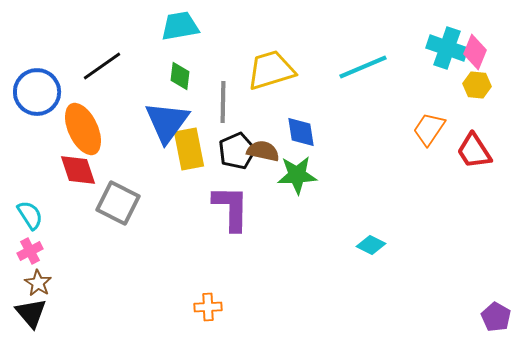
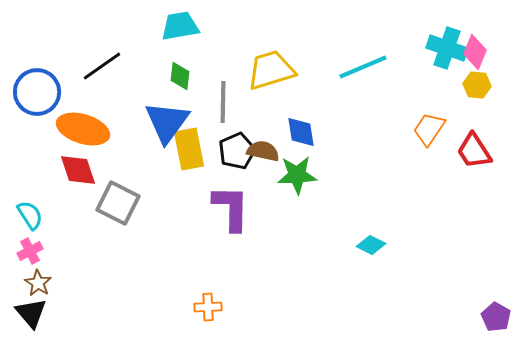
orange ellipse: rotated 48 degrees counterclockwise
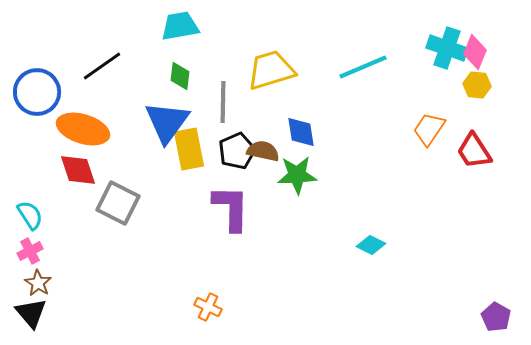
orange cross: rotated 28 degrees clockwise
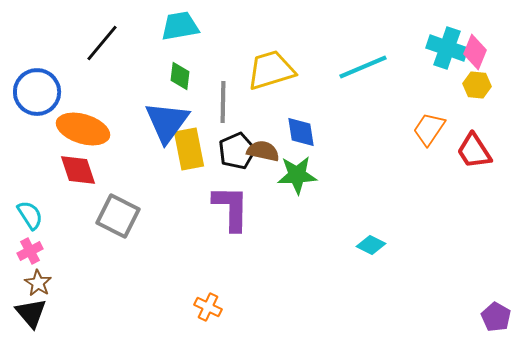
black line: moved 23 px up; rotated 15 degrees counterclockwise
gray square: moved 13 px down
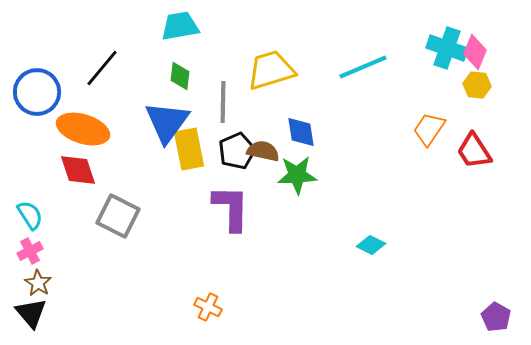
black line: moved 25 px down
